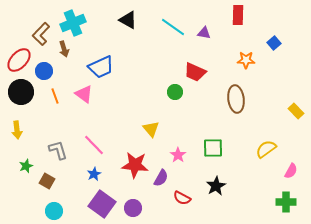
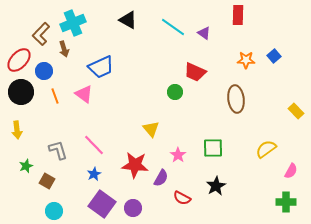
purple triangle: rotated 24 degrees clockwise
blue square: moved 13 px down
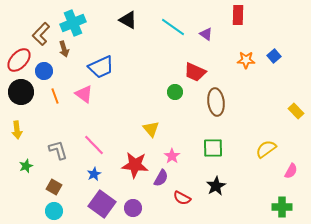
purple triangle: moved 2 px right, 1 px down
brown ellipse: moved 20 px left, 3 px down
pink star: moved 6 px left, 1 px down
brown square: moved 7 px right, 6 px down
green cross: moved 4 px left, 5 px down
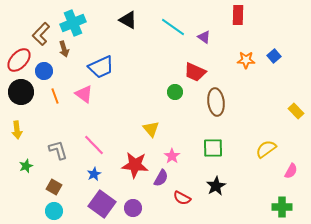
purple triangle: moved 2 px left, 3 px down
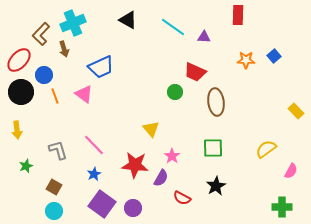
purple triangle: rotated 32 degrees counterclockwise
blue circle: moved 4 px down
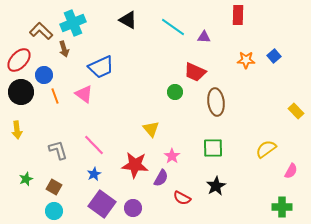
brown L-shape: moved 3 px up; rotated 90 degrees clockwise
green star: moved 13 px down
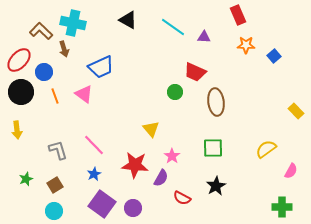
red rectangle: rotated 24 degrees counterclockwise
cyan cross: rotated 35 degrees clockwise
orange star: moved 15 px up
blue circle: moved 3 px up
brown square: moved 1 px right, 2 px up; rotated 28 degrees clockwise
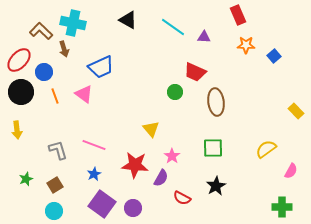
pink line: rotated 25 degrees counterclockwise
